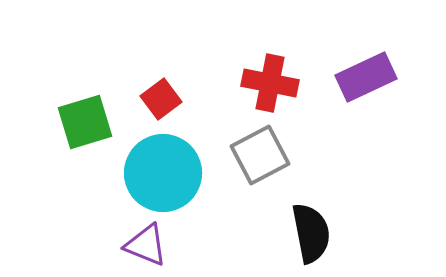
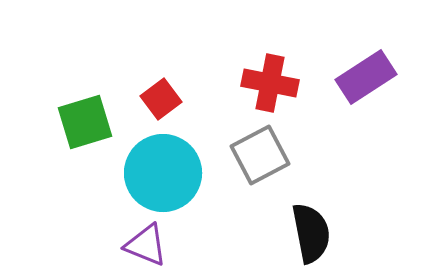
purple rectangle: rotated 8 degrees counterclockwise
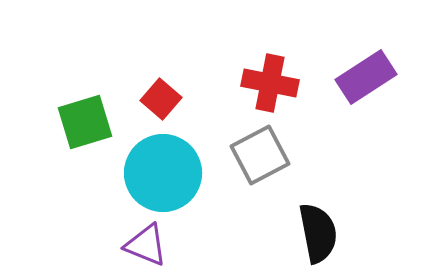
red square: rotated 12 degrees counterclockwise
black semicircle: moved 7 px right
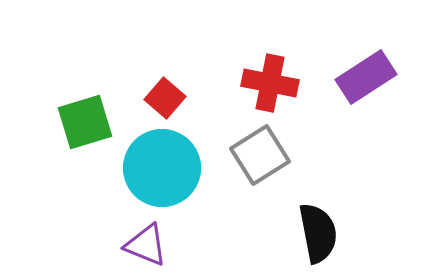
red square: moved 4 px right, 1 px up
gray square: rotated 4 degrees counterclockwise
cyan circle: moved 1 px left, 5 px up
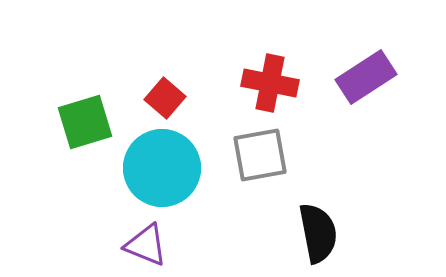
gray square: rotated 22 degrees clockwise
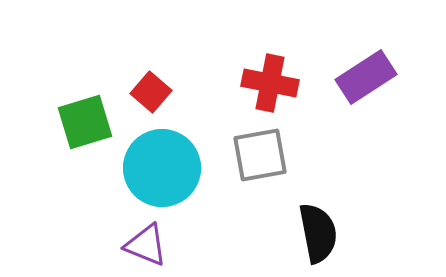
red square: moved 14 px left, 6 px up
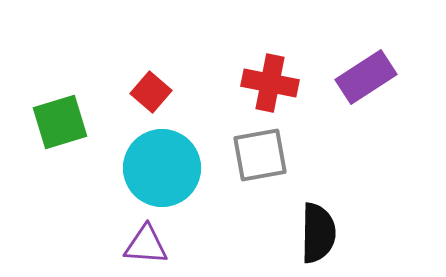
green square: moved 25 px left
black semicircle: rotated 12 degrees clockwise
purple triangle: rotated 18 degrees counterclockwise
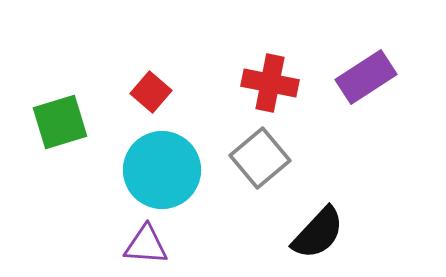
gray square: moved 3 px down; rotated 30 degrees counterclockwise
cyan circle: moved 2 px down
black semicircle: rotated 42 degrees clockwise
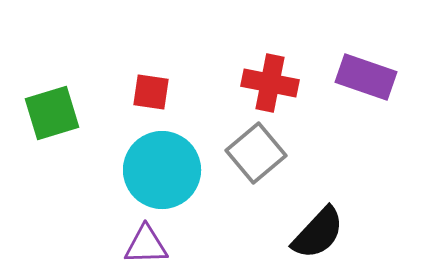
purple rectangle: rotated 52 degrees clockwise
red square: rotated 33 degrees counterclockwise
green square: moved 8 px left, 9 px up
gray square: moved 4 px left, 5 px up
purple triangle: rotated 6 degrees counterclockwise
